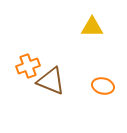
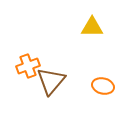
brown triangle: rotated 48 degrees clockwise
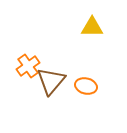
orange cross: rotated 15 degrees counterclockwise
orange ellipse: moved 17 px left
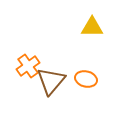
orange ellipse: moved 7 px up
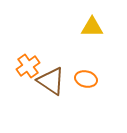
brown triangle: rotated 36 degrees counterclockwise
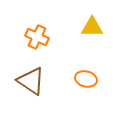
orange cross: moved 9 px right, 29 px up; rotated 30 degrees counterclockwise
brown triangle: moved 20 px left
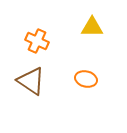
orange cross: moved 4 px down
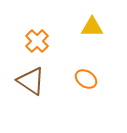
orange cross: rotated 20 degrees clockwise
orange ellipse: rotated 20 degrees clockwise
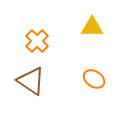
orange ellipse: moved 8 px right
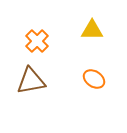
yellow triangle: moved 3 px down
brown triangle: rotated 44 degrees counterclockwise
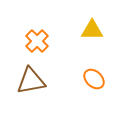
orange ellipse: rotated 10 degrees clockwise
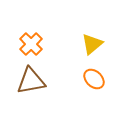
yellow triangle: moved 14 px down; rotated 40 degrees counterclockwise
orange cross: moved 6 px left, 3 px down
